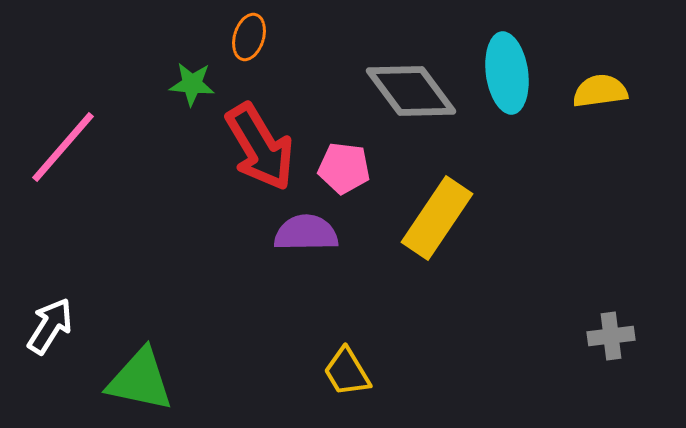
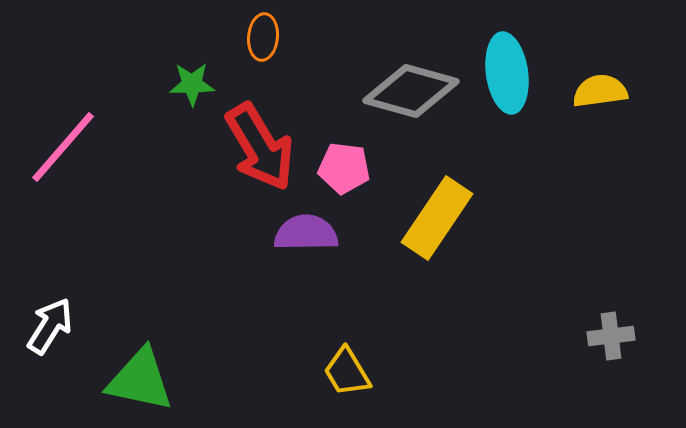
orange ellipse: moved 14 px right; rotated 12 degrees counterclockwise
green star: rotated 6 degrees counterclockwise
gray diamond: rotated 38 degrees counterclockwise
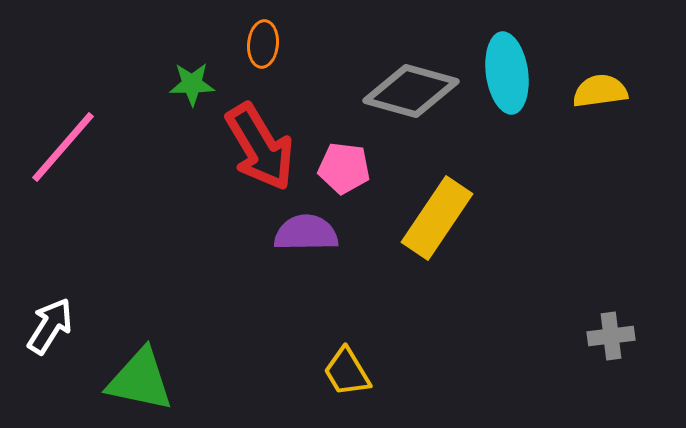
orange ellipse: moved 7 px down
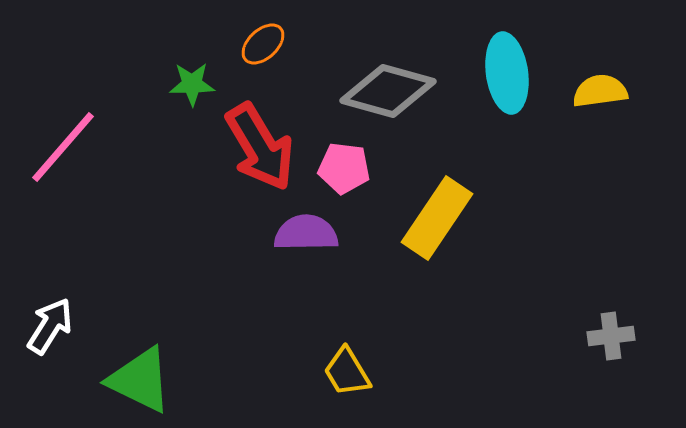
orange ellipse: rotated 42 degrees clockwise
gray diamond: moved 23 px left
green triangle: rotated 14 degrees clockwise
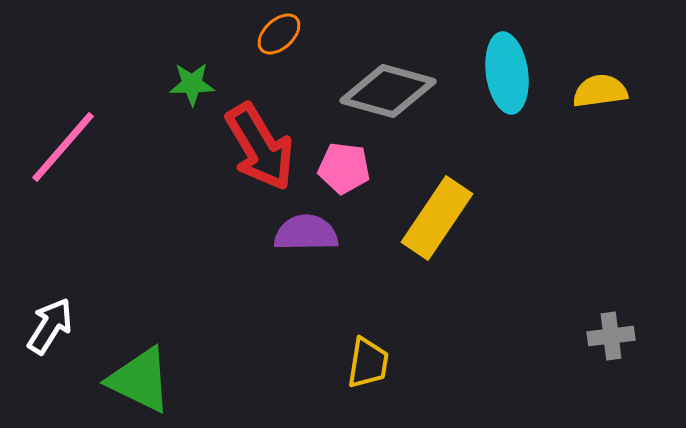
orange ellipse: moved 16 px right, 10 px up
yellow trapezoid: moved 21 px right, 9 px up; rotated 140 degrees counterclockwise
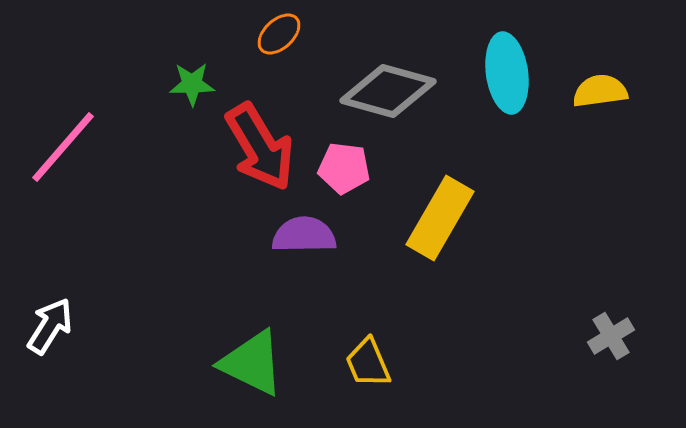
yellow rectangle: moved 3 px right; rotated 4 degrees counterclockwise
purple semicircle: moved 2 px left, 2 px down
gray cross: rotated 24 degrees counterclockwise
yellow trapezoid: rotated 148 degrees clockwise
green triangle: moved 112 px right, 17 px up
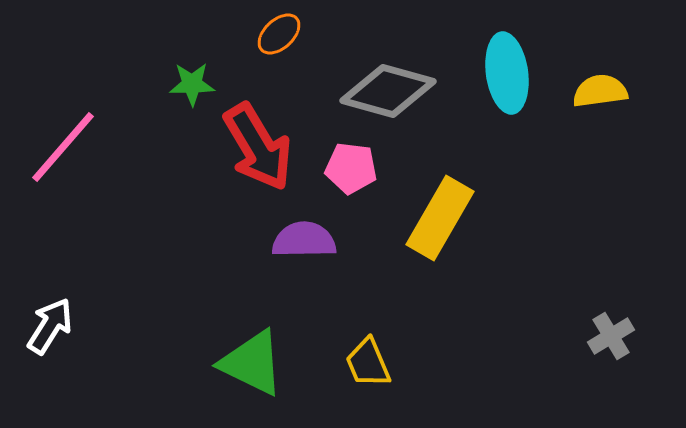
red arrow: moved 2 px left
pink pentagon: moved 7 px right
purple semicircle: moved 5 px down
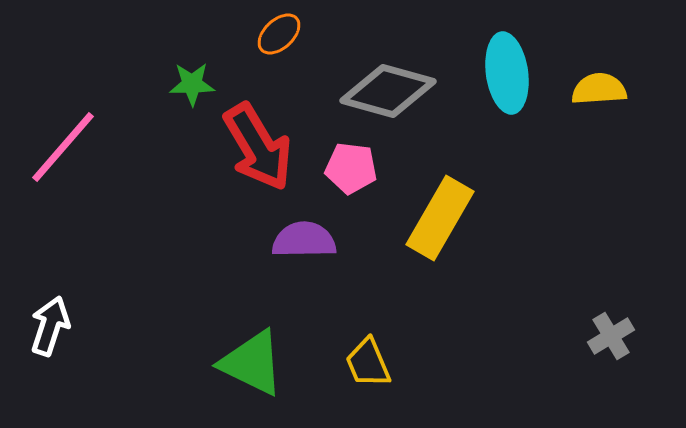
yellow semicircle: moved 1 px left, 2 px up; rotated 4 degrees clockwise
white arrow: rotated 14 degrees counterclockwise
